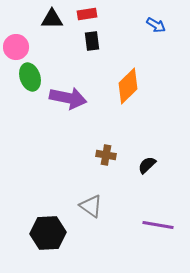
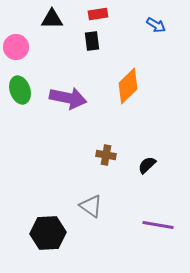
red rectangle: moved 11 px right
green ellipse: moved 10 px left, 13 px down
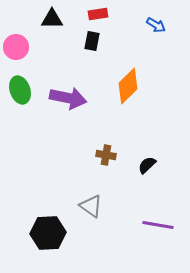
black rectangle: rotated 18 degrees clockwise
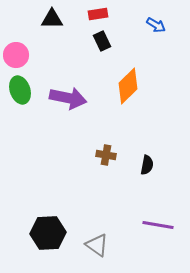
black rectangle: moved 10 px right; rotated 36 degrees counterclockwise
pink circle: moved 8 px down
black semicircle: rotated 144 degrees clockwise
gray triangle: moved 6 px right, 39 px down
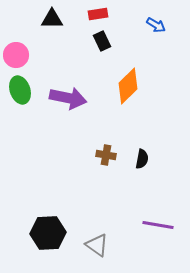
black semicircle: moved 5 px left, 6 px up
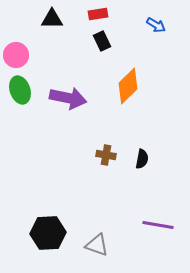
gray triangle: rotated 15 degrees counterclockwise
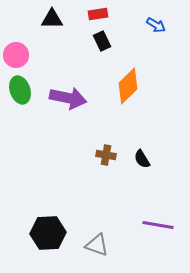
black semicircle: rotated 138 degrees clockwise
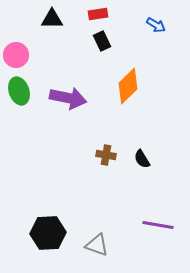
green ellipse: moved 1 px left, 1 px down
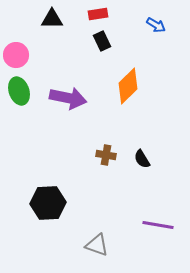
black hexagon: moved 30 px up
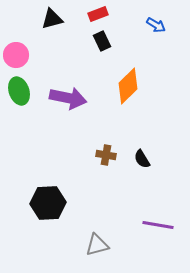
red rectangle: rotated 12 degrees counterclockwise
black triangle: rotated 15 degrees counterclockwise
gray triangle: rotated 35 degrees counterclockwise
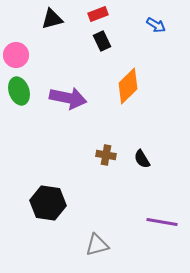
black hexagon: rotated 12 degrees clockwise
purple line: moved 4 px right, 3 px up
